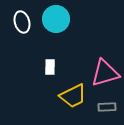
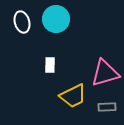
white rectangle: moved 2 px up
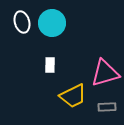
cyan circle: moved 4 px left, 4 px down
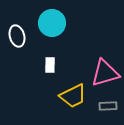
white ellipse: moved 5 px left, 14 px down
gray rectangle: moved 1 px right, 1 px up
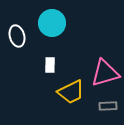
yellow trapezoid: moved 2 px left, 4 px up
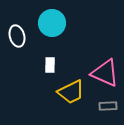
pink triangle: rotated 40 degrees clockwise
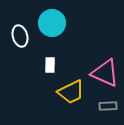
white ellipse: moved 3 px right
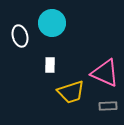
yellow trapezoid: rotated 8 degrees clockwise
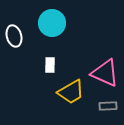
white ellipse: moved 6 px left
yellow trapezoid: rotated 12 degrees counterclockwise
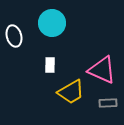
pink triangle: moved 3 px left, 3 px up
gray rectangle: moved 3 px up
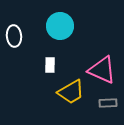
cyan circle: moved 8 px right, 3 px down
white ellipse: rotated 10 degrees clockwise
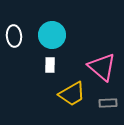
cyan circle: moved 8 px left, 9 px down
pink triangle: moved 3 px up; rotated 16 degrees clockwise
yellow trapezoid: moved 1 px right, 2 px down
